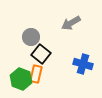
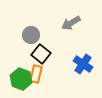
gray circle: moved 2 px up
blue cross: rotated 18 degrees clockwise
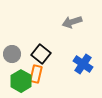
gray arrow: moved 1 px right, 1 px up; rotated 12 degrees clockwise
gray circle: moved 19 px left, 19 px down
green hexagon: moved 2 px down; rotated 10 degrees clockwise
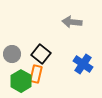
gray arrow: rotated 24 degrees clockwise
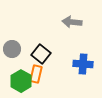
gray circle: moved 5 px up
blue cross: rotated 30 degrees counterclockwise
